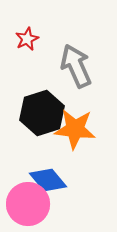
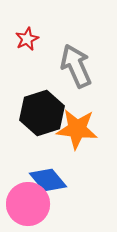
orange star: moved 2 px right
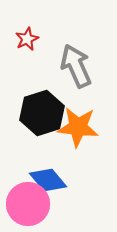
orange star: moved 1 px right, 2 px up
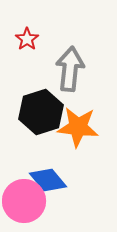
red star: rotated 10 degrees counterclockwise
gray arrow: moved 6 px left, 3 px down; rotated 30 degrees clockwise
black hexagon: moved 1 px left, 1 px up
pink circle: moved 4 px left, 3 px up
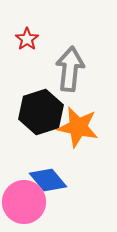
orange star: rotated 6 degrees clockwise
pink circle: moved 1 px down
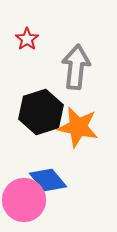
gray arrow: moved 6 px right, 2 px up
pink circle: moved 2 px up
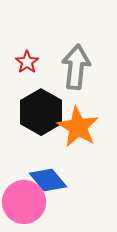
red star: moved 23 px down
black hexagon: rotated 12 degrees counterclockwise
orange star: rotated 18 degrees clockwise
pink circle: moved 2 px down
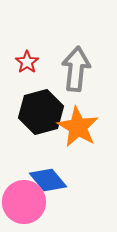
gray arrow: moved 2 px down
black hexagon: rotated 15 degrees clockwise
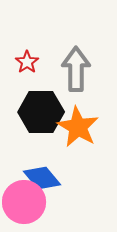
gray arrow: rotated 6 degrees counterclockwise
black hexagon: rotated 15 degrees clockwise
blue diamond: moved 6 px left, 2 px up
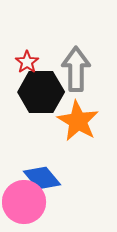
black hexagon: moved 20 px up
orange star: moved 6 px up
